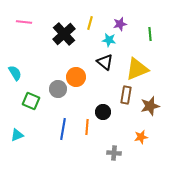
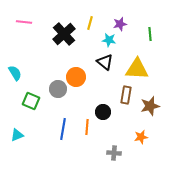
yellow triangle: rotated 25 degrees clockwise
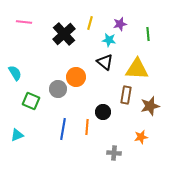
green line: moved 2 px left
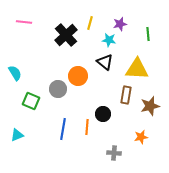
black cross: moved 2 px right, 1 px down
orange circle: moved 2 px right, 1 px up
black circle: moved 2 px down
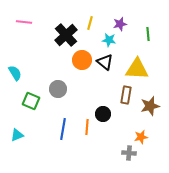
orange circle: moved 4 px right, 16 px up
gray cross: moved 15 px right
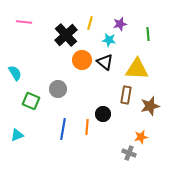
gray cross: rotated 16 degrees clockwise
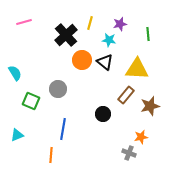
pink line: rotated 21 degrees counterclockwise
brown rectangle: rotated 30 degrees clockwise
orange line: moved 36 px left, 28 px down
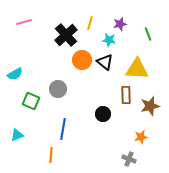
green line: rotated 16 degrees counterclockwise
cyan semicircle: moved 1 px down; rotated 91 degrees clockwise
brown rectangle: rotated 42 degrees counterclockwise
gray cross: moved 6 px down
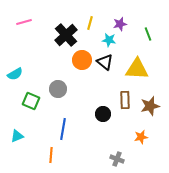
brown rectangle: moved 1 px left, 5 px down
cyan triangle: moved 1 px down
gray cross: moved 12 px left
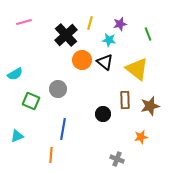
yellow triangle: rotated 35 degrees clockwise
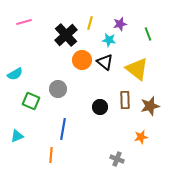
black circle: moved 3 px left, 7 px up
